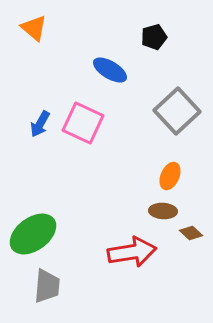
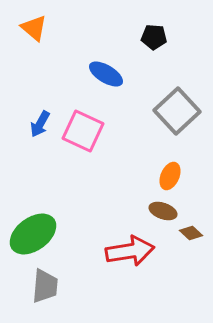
black pentagon: rotated 20 degrees clockwise
blue ellipse: moved 4 px left, 4 px down
pink square: moved 8 px down
brown ellipse: rotated 16 degrees clockwise
red arrow: moved 2 px left, 1 px up
gray trapezoid: moved 2 px left
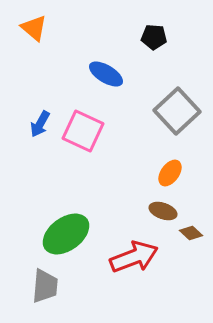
orange ellipse: moved 3 px up; rotated 12 degrees clockwise
green ellipse: moved 33 px right
red arrow: moved 4 px right, 6 px down; rotated 12 degrees counterclockwise
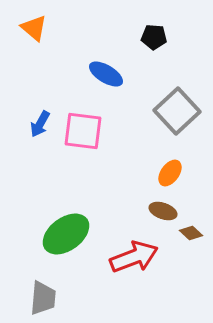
pink square: rotated 18 degrees counterclockwise
gray trapezoid: moved 2 px left, 12 px down
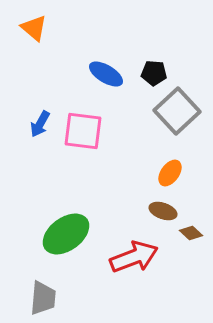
black pentagon: moved 36 px down
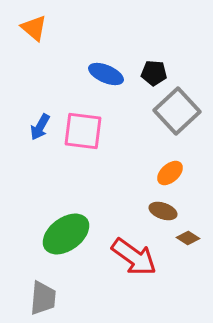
blue ellipse: rotated 8 degrees counterclockwise
blue arrow: moved 3 px down
orange ellipse: rotated 12 degrees clockwise
brown diamond: moved 3 px left, 5 px down; rotated 10 degrees counterclockwise
red arrow: rotated 57 degrees clockwise
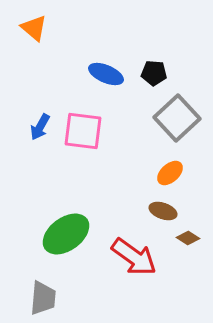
gray square: moved 7 px down
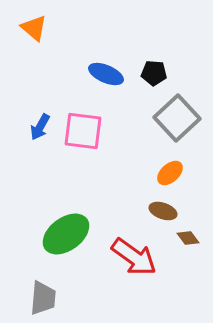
brown diamond: rotated 20 degrees clockwise
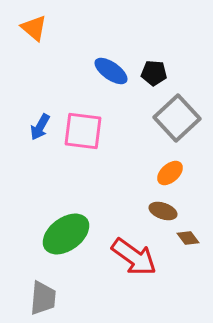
blue ellipse: moved 5 px right, 3 px up; rotated 12 degrees clockwise
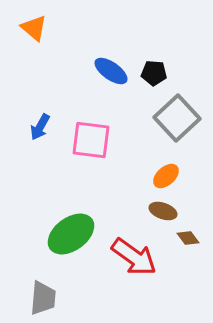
pink square: moved 8 px right, 9 px down
orange ellipse: moved 4 px left, 3 px down
green ellipse: moved 5 px right
